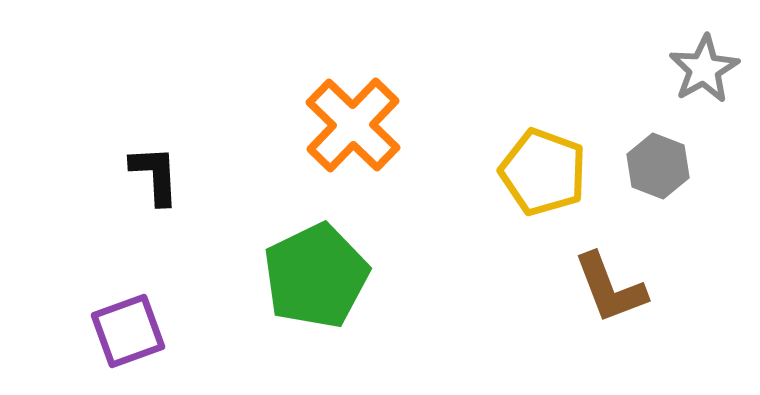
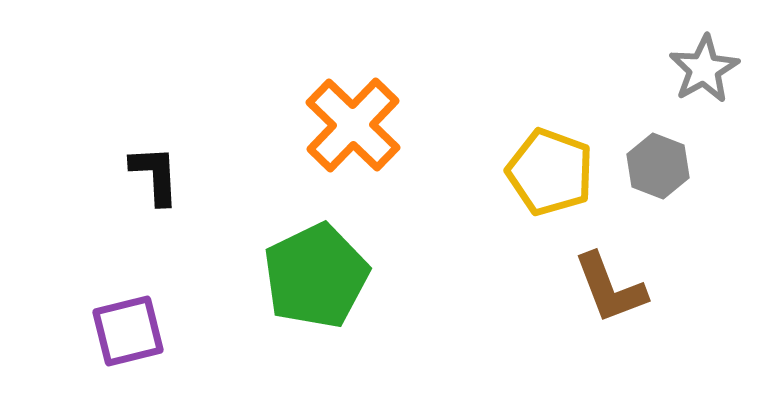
yellow pentagon: moved 7 px right
purple square: rotated 6 degrees clockwise
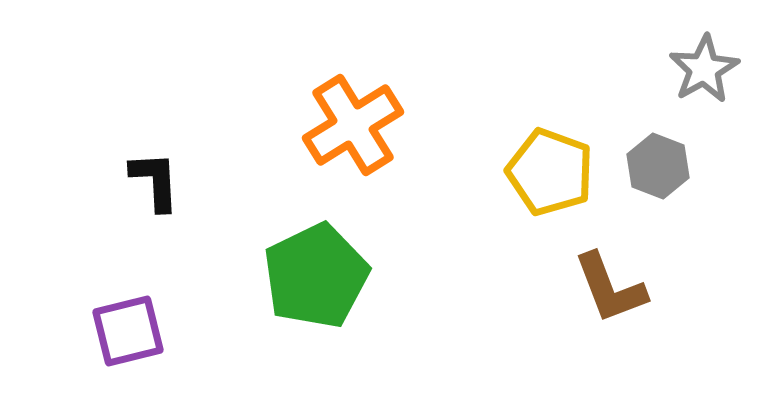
orange cross: rotated 14 degrees clockwise
black L-shape: moved 6 px down
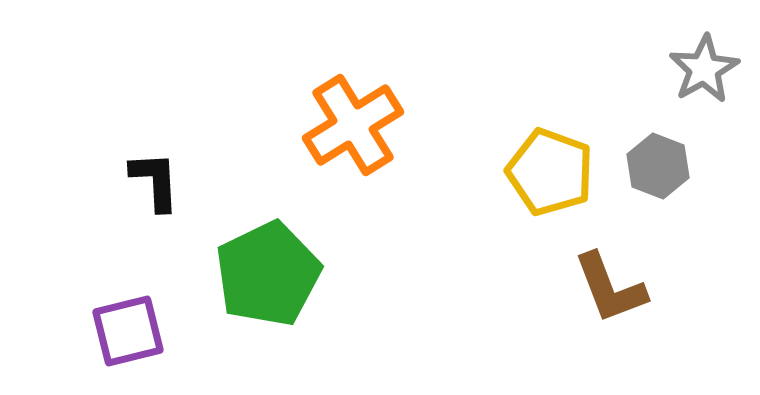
green pentagon: moved 48 px left, 2 px up
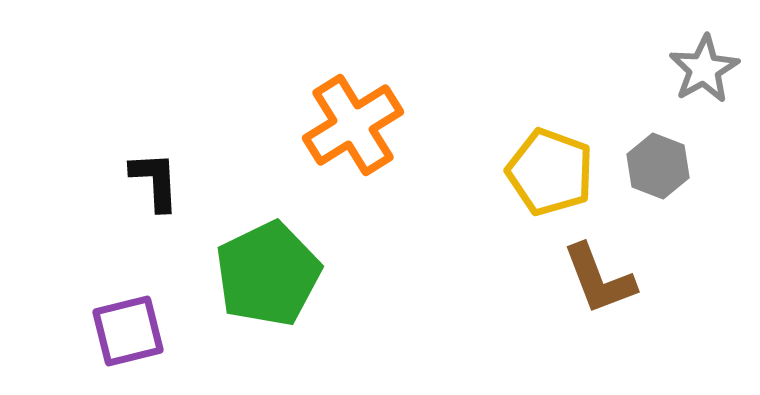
brown L-shape: moved 11 px left, 9 px up
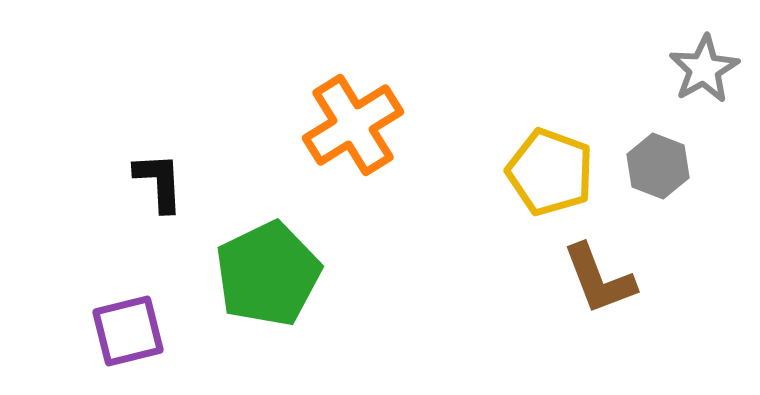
black L-shape: moved 4 px right, 1 px down
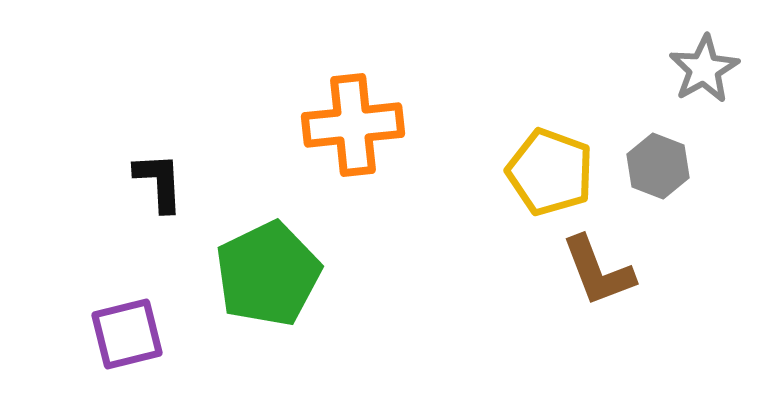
orange cross: rotated 26 degrees clockwise
brown L-shape: moved 1 px left, 8 px up
purple square: moved 1 px left, 3 px down
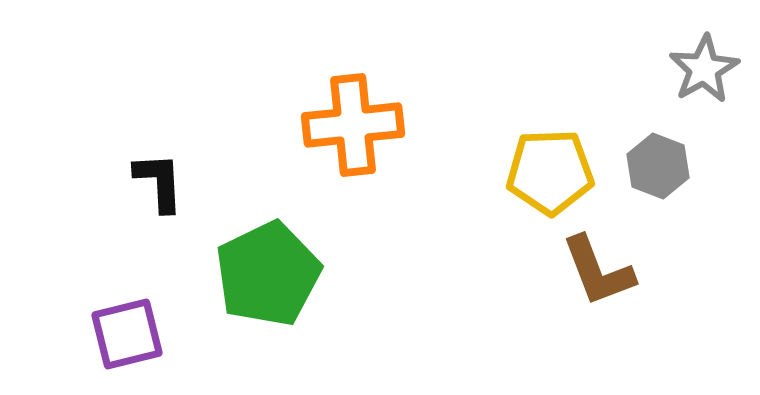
yellow pentagon: rotated 22 degrees counterclockwise
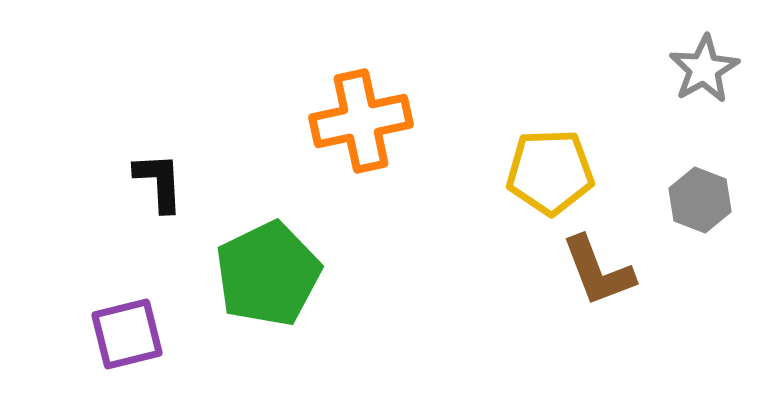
orange cross: moved 8 px right, 4 px up; rotated 6 degrees counterclockwise
gray hexagon: moved 42 px right, 34 px down
